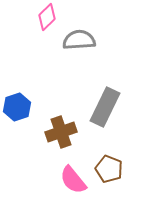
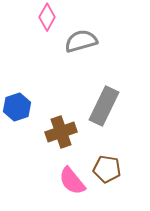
pink diamond: rotated 16 degrees counterclockwise
gray semicircle: moved 2 px right, 1 px down; rotated 12 degrees counterclockwise
gray rectangle: moved 1 px left, 1 px up
brown pentagon: moved 2 px left; rotated 12 degrees counterclockwise
pink semicircle: moved 1 px left, 1 px down
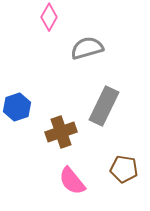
pink diamond: moved 2 px right
gray semicircle: moved 6 px right, 7 px down
brown pentagon: moved 17 px right
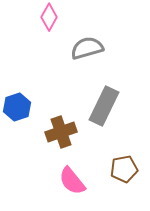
brown pentagon: rotated 20 degrees counterclockwise
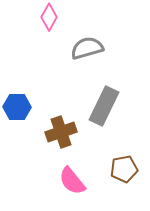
blue hexagon: rotated 20 degrees clockwise
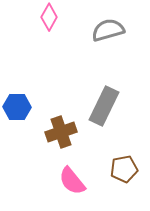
gray semicircle: moved 21 px right, 18 px up
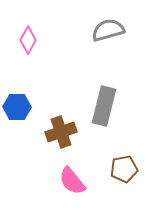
pink diamond: moved 21 px left, 23 px down
gray rectangle: rotated 12 degrees counterclockwise
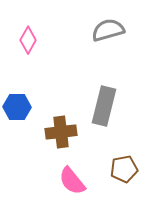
brown cross: rotated 12 degrees clockwise
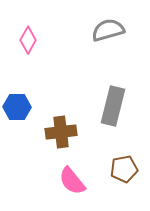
gray rectangle: moved 9 px right
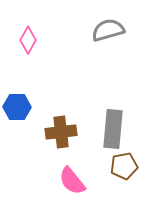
gray rectangle: moved 23 px down; rotated 9 degrees counterclockwise
brown pentagon: moved 3 px up
